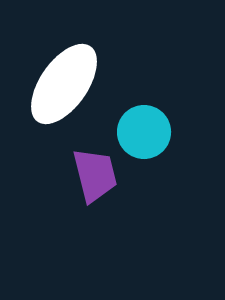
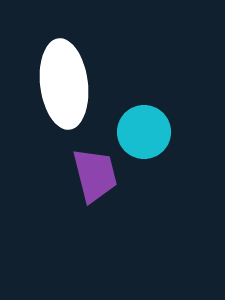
white ellipse: rotated 42 degrees counterclockwise
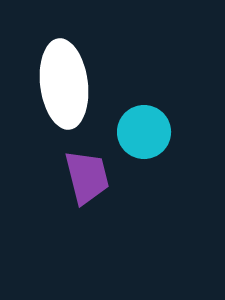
purple trapezoid: moved 8 px left, 2 px down
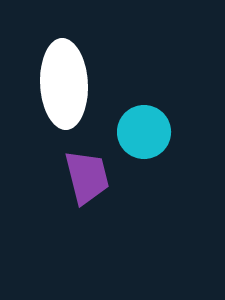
white ellipse: rotated 4 degrees clockwise
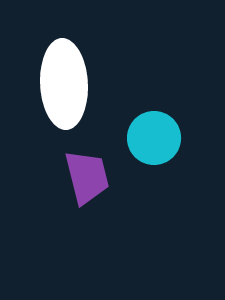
cyan circle: moved 10 px right, 6 px down
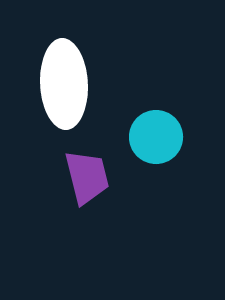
cyan circle: moved 2 px right, 1 px up
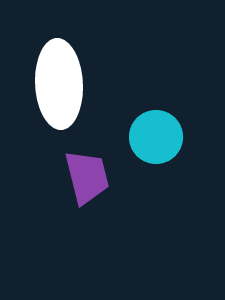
white ellipse: moved 5 px left
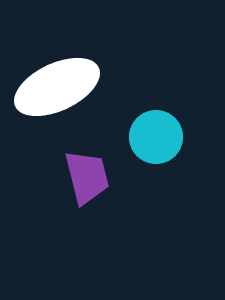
white ellipse: moved 2 px left, 3 px down; rotated 68 degrees clockwise
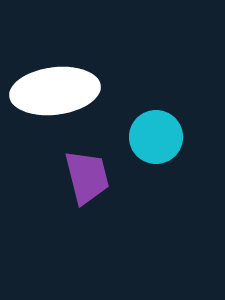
white ellipse: moved 2 px left, 4 px down; rotated 18 degrees clockwise
